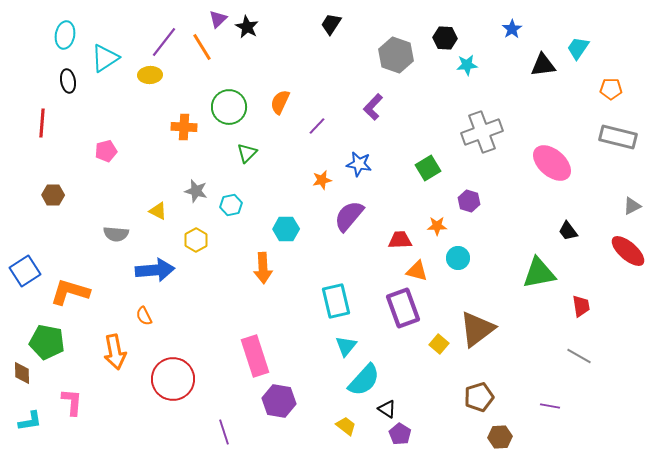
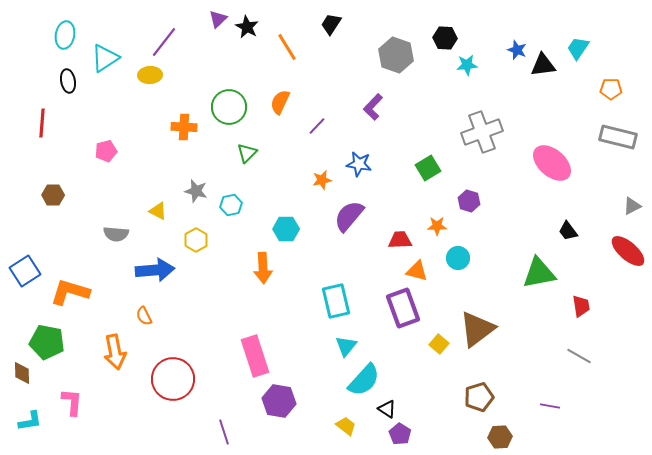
blue star at (512, 29): moved 5 px right, 21 px down; rotated 18 degrees counterclockwise
orange line at (202, 47): moved 85 px right
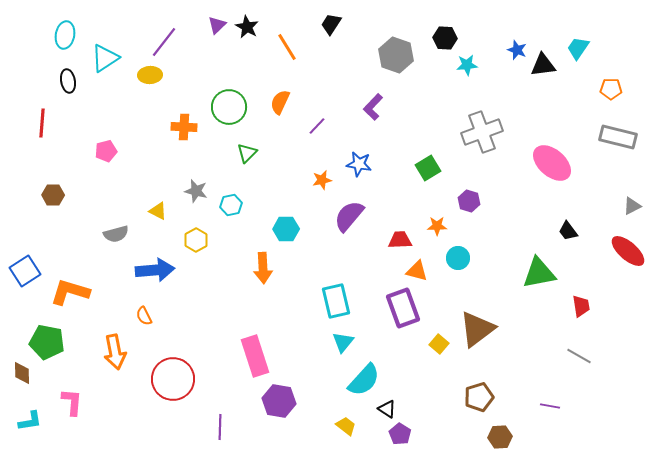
purple triangle at (218, 19): moved 1 px left, 6 px down
gray semicircle at (116, 234): rotated 20 degrees counterclockwise
cyan triangle at (346, 346): moved 3 px left, 4 px up
purple line at (224, 432): moved 4 px left, 5 px up; rotated 20 degrees clockwise
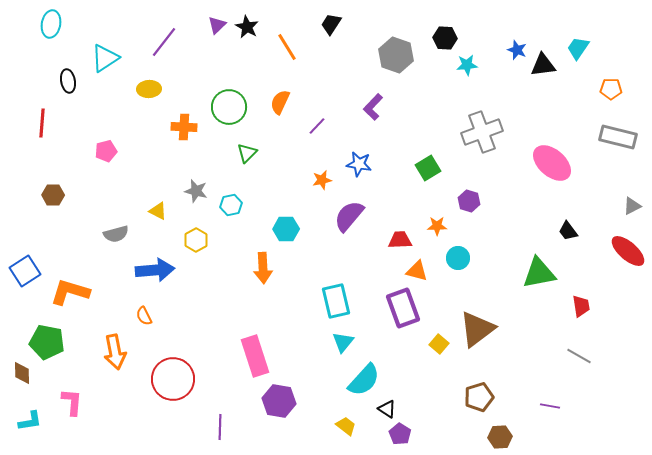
cyan ellipse at (65, 35): moved 14 px left, 11 px up
yellow ellipse at (150, 75): moved 1 px left, 14 px down
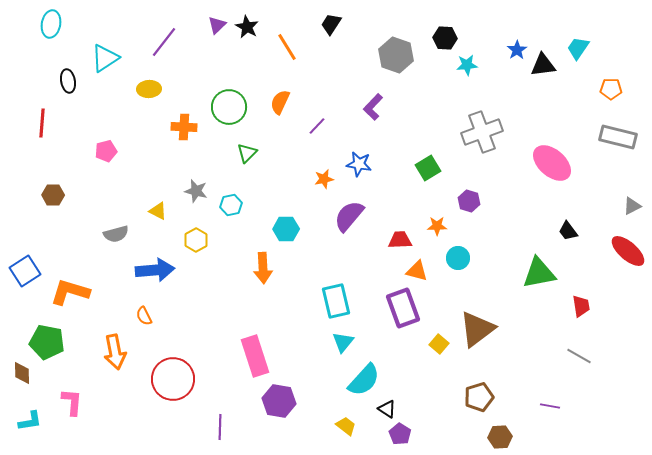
blue star at (517, 50): rotated 18 degrees clockwise
orange star at (322, 180): moved 2 px right, 1 px up
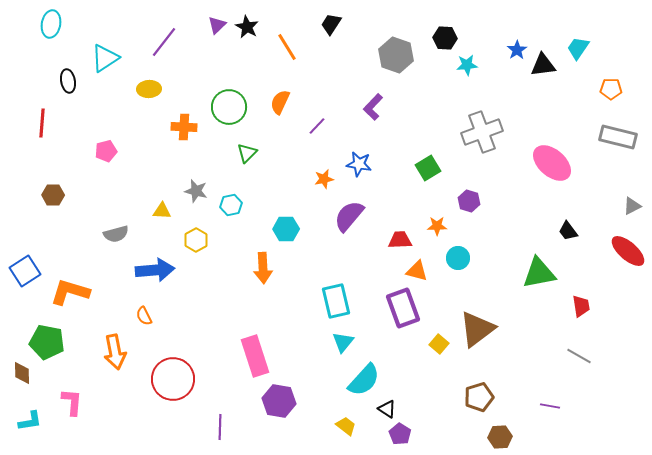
yellow triangle at (158, 211): moved 4 px right; rotated 24 degrees counterclockwise
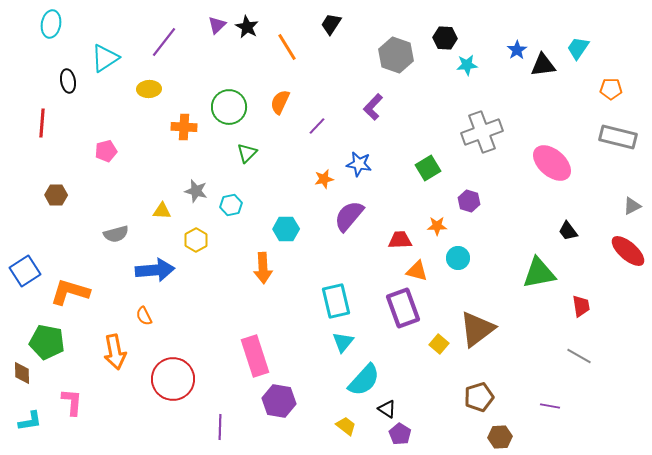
brown hexagon at (53, 195): moved 3 px right
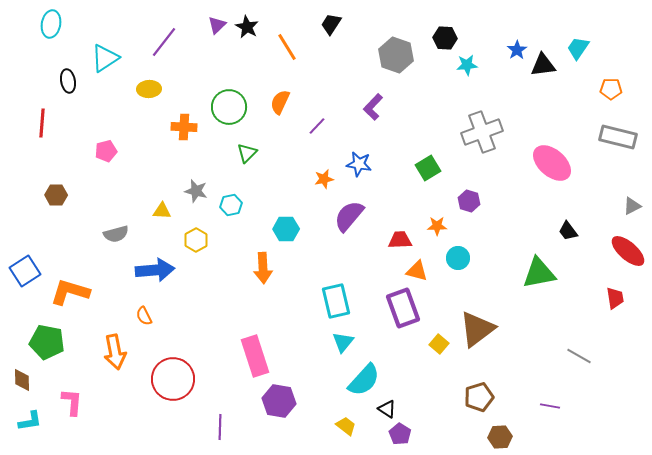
red trapezoid at (581, 306): moved 34 px right, 8 px up
brown diamond at (22, 373): moved 7 px down
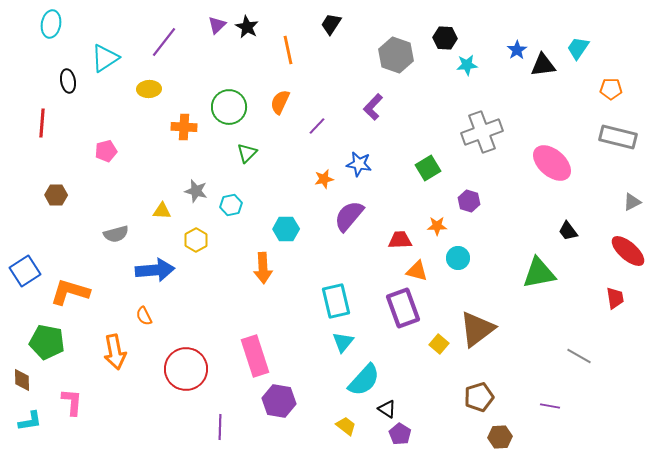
orange line at (287, 47): moved 1 px right, 3 px down; rotated 20 degrees clockwise
gray triangle at (632, 206): moved 4 px up
red circle at (173, 379): moved 13 px right, 10 px up
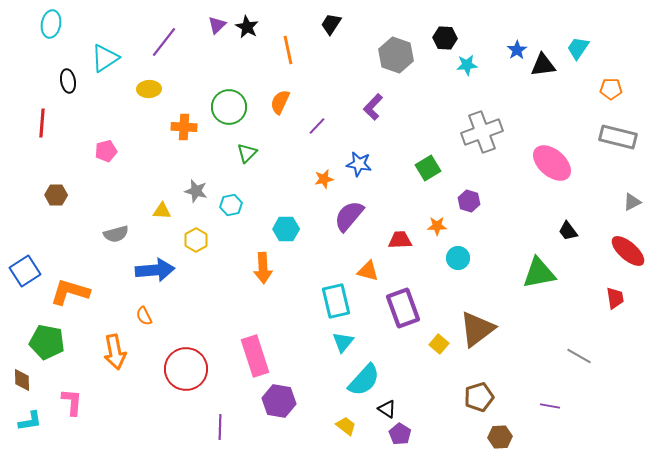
orange triangle at (417, 271): moved 49 px left
